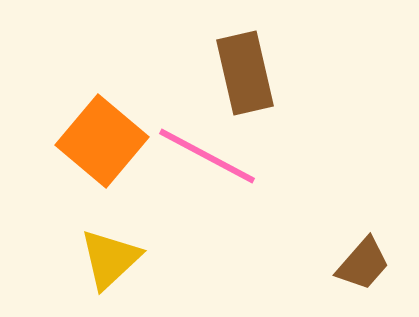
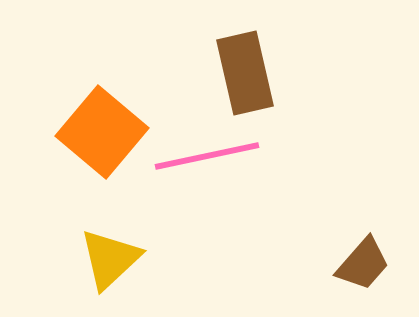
orange square: moved 9 px up
pink line: rotated 40 degrees counterclockwise
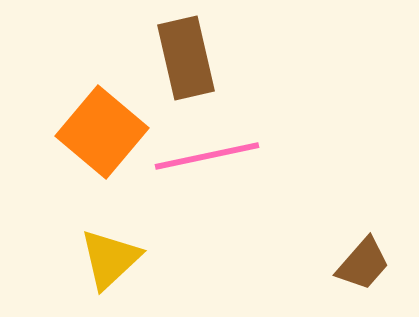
brown rectangle: moved 59 px left, 15 px up
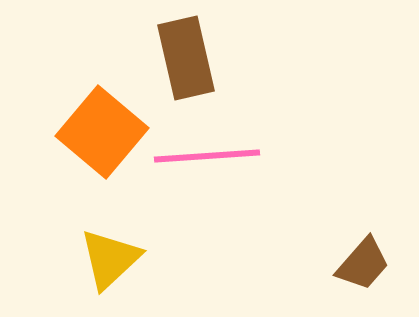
pink line: rotated 8 degrees clockwise
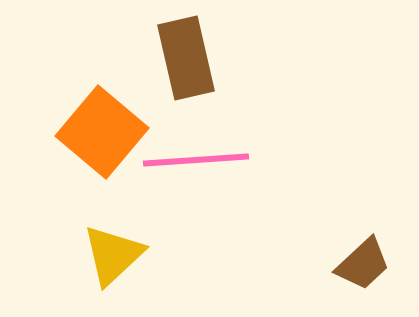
pink line: moved 11 px left, 4 px down
yellow triangle: moved 3 px right, 4 px up
brown trapezoid: rotated 6 degrees clockwise
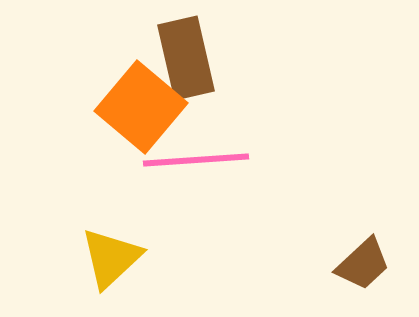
orange square: moved 39 px right, 25 px up
yellow triangle: moved 2 px left, 3 px down
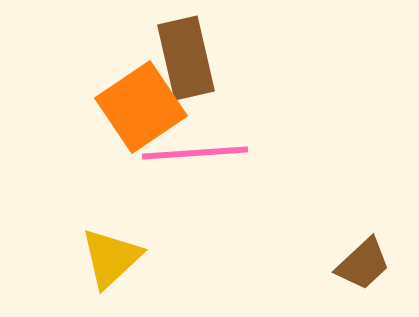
orange square: rotated 16 degrees clockwise
pink line: moved 1 px left, 7 px up
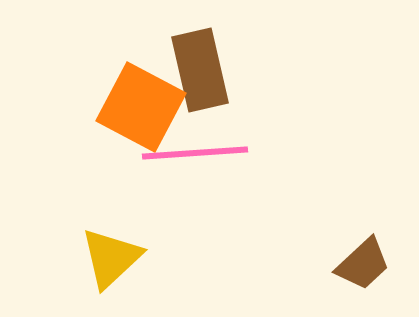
brown rectangle: moved 14 px right, 12 px down
orange square: rotated 28 degrees counterclockwise
